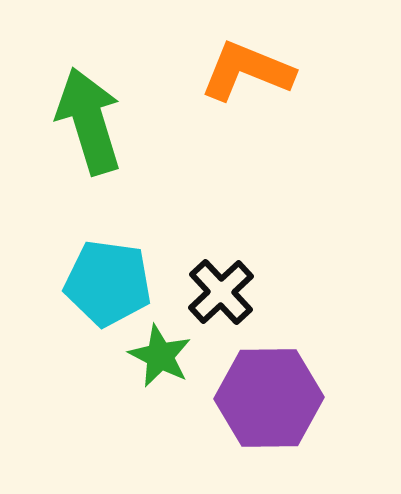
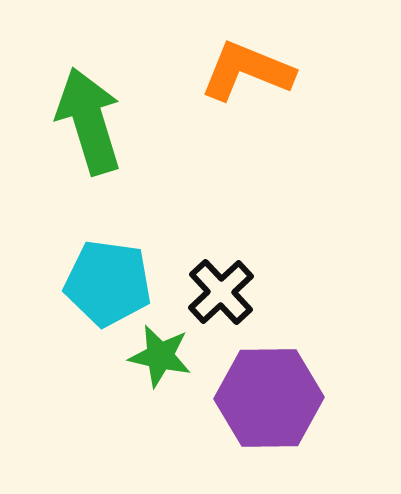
green star: rotated 14 degrees counterclockwise
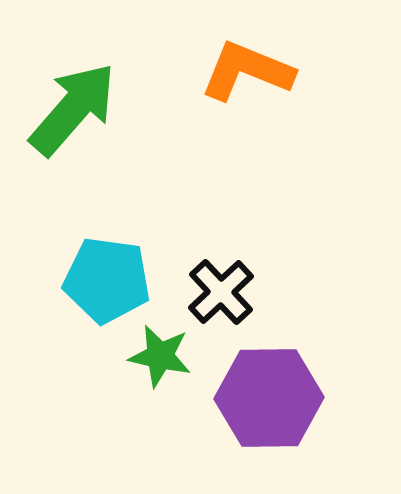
green arrow: moved 16 px left, 12 px up; rotated 58 degrees clockwise
cyan pentagon: moved 1 px left, 3 px up
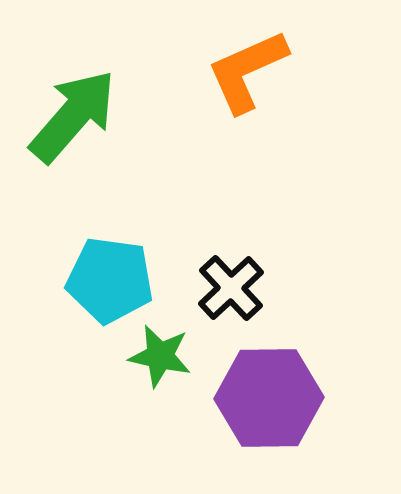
orange L-shape: rotated 46 degrees counterclockwise
green arrow: moved 7 px down
cyan pentagon: moved 3 px right
black cross: moved 10 px right, 4 px up
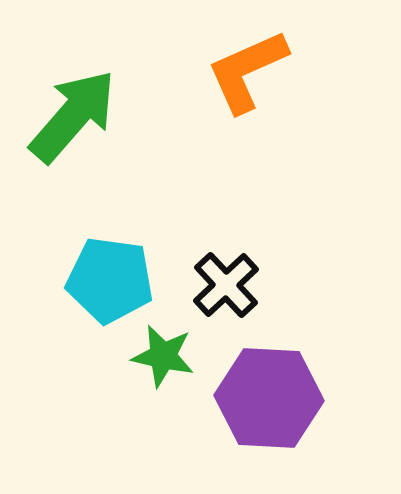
black cross: moved 5 px left, 3 px up
green star: moved 3 px right
purple hexagon: rotated 4 degrees clockwise
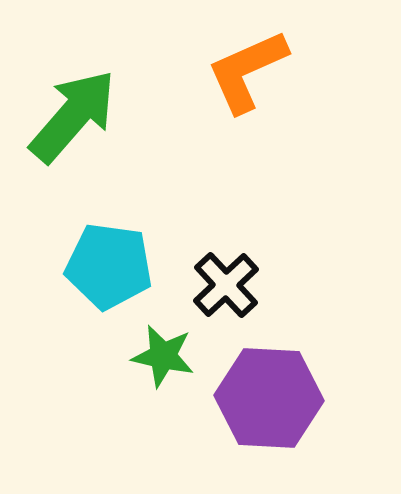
cyan pentagon: moved 1 px left, 14 px up
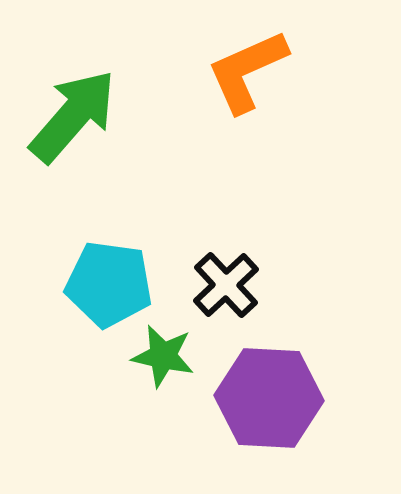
cyan pentagon: moved 18 px down
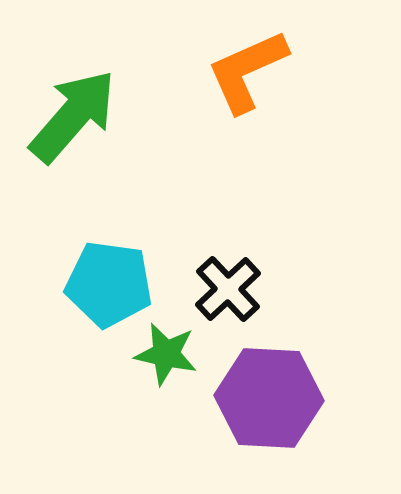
black cross: moved 2 px right, 4 px down
green star: moved 3 px right, 2 px up
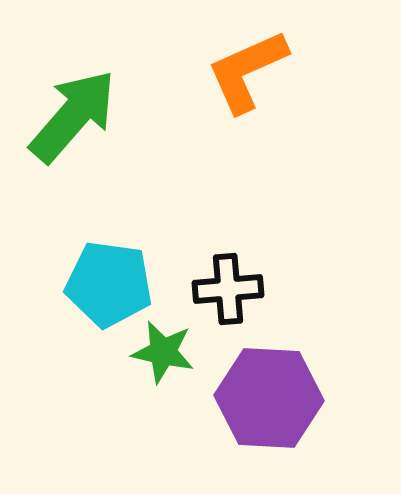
black cross: rotated 38 degrees clockwise
green star: moved 3 px left, 2 px up
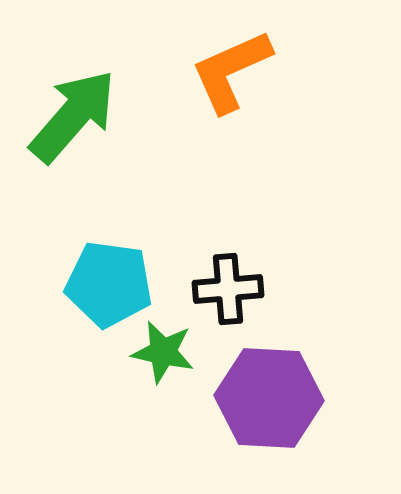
orange L-shape: moved 16 px left
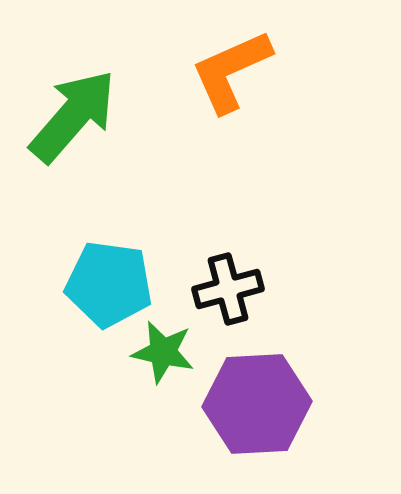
black cross: rotated 10 degrees counterclockwise
purple hexagon: moved 12 px left, 6 px down; rotated 6 degrees counterclockwise
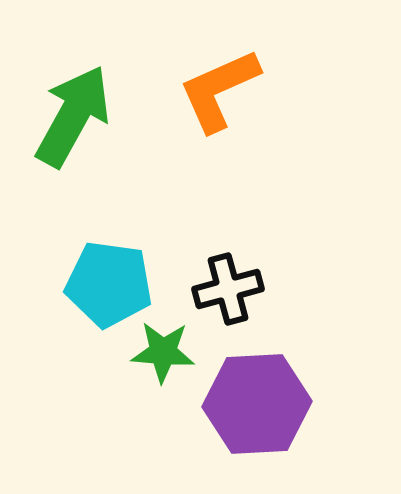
orange L-shape: moved 12 px left, 19 px down
green arrow: rotated 12 degrees counterclockwise
green star: rotated 8 degrees counterclockwise
